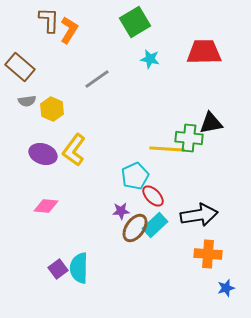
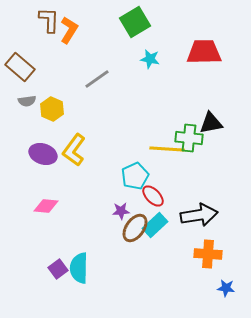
blue star: rotated 24 degrees clockwise
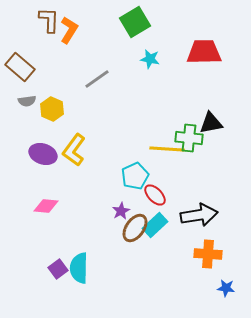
red ellipse: moved 2 px right, 1 px up
purple star: rotated 24 degrees counterclockwise
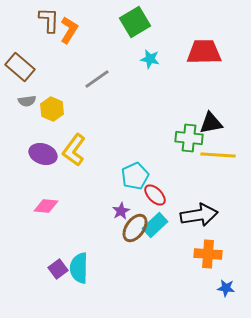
yellow line: moved 51 px right, 6 px down
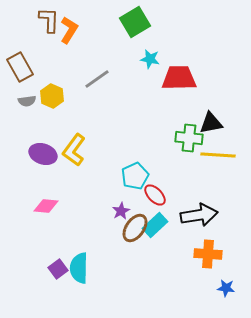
red trapezoid: moved 25 px left, 26 px down
brown rectangle: rotated 20 degrees clockwise
yellow hexagon: moved 13 px up
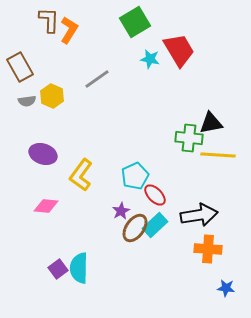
red trapezoid: moved 28 px up; rotated 60 degrees clockwise
yellow L-shape: moved 7 px right, 25 px down
orange cross: moved 5 px up
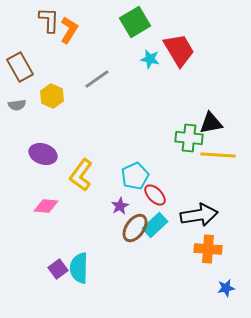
gray semicircle: moved 10 px left, 4 px down
purple star: moved 1 px left, 5 px up
blue star: rotated 18 degrees counterclockwise
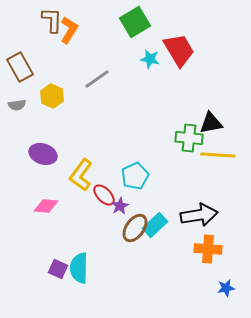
brown L-shape: moved 3 px right
red ellipse: moved 51 px left
purple square: rotated 30 degrees counterclockwise
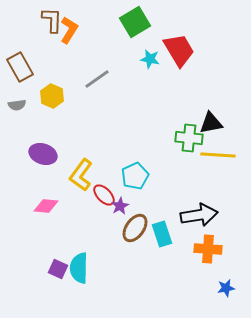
cyan rectangle: moved 7 px right, 9 px down; rotated 65 degrees counterclockwise
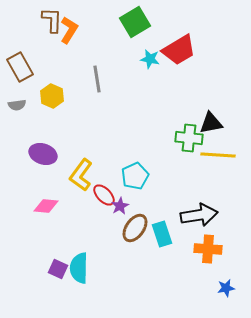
red trapezoid: rotated 90 degrees clockwise
gray line: rotated 64 degrees counterclockwise
